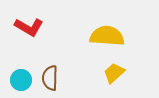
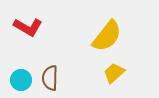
red L-shape: moved 1 px left
yellow semicircle: rotated 124 degrees clockwise
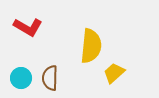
yellow semicircle: moved 16 px left, 10 px down; rotated 32 degrees counterclockwise
cyan circle: moved 2 px up
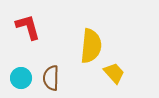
red L-shape: rotated 136 degrees counterclockwise
yellow trapezoid: rotated 90 degrees clockwise
brown semicircle: moved 1 px right
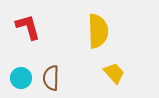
yellow semicircle: moved 7 px right, 15 px up; rotated 8 degrees counterclockwise
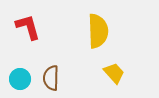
cyan circle: moved 1 px left, 1 px down
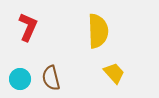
red L-shape: rotated 40 degrees clockwise
brown semicircle: rotated 15 degrees counterclockwise
